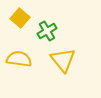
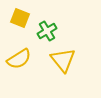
yellow square: rotated 18 degrees counterclockwise
yellow semicircle: rotated 140 degrees clockwise
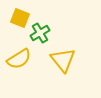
green cross: moved 7 px left, 2 px down
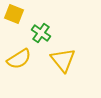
yellow square: moved 6 px left, 4 px up
green cross: moved 1 px right; rotated 24 degrees counterclockwise
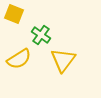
green cross: moved 2 px down
yellow triangle: rotated 16 degrees clockwise
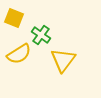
yellow square: moved 4 px down
yellow semicircle: moved 5 px up
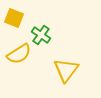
yellow triangle: moved 3 px right, 10 px down
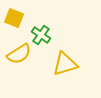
yellow triangle: moved 1 px left, 6 px up; rotated 36 degrees clockwise
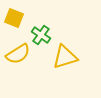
yellow semicircle: moved 1 px left
yellow triangle: moved 7 px up
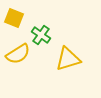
yellow triangle: moved 3 px right, 2 px down
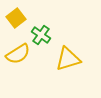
yellow square: moved 2 px right; rotated 30 degrees clockwise
